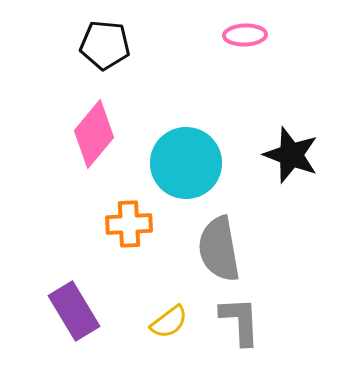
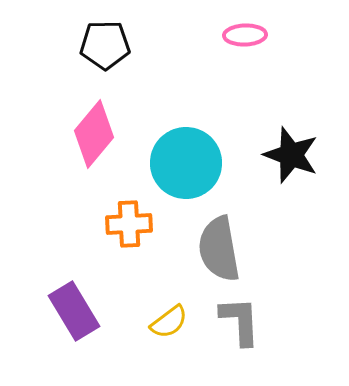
black pentagon: rotated 6 degrees counterclockwise
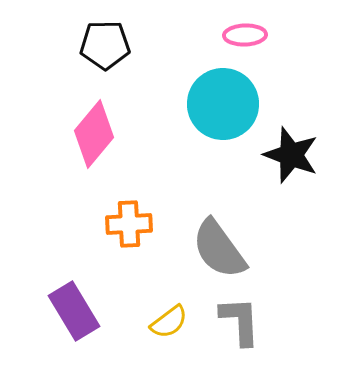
cyan circle: moved 37 px right, 59 px up
gray semicircle: rotated 26 degrees counterclockwise
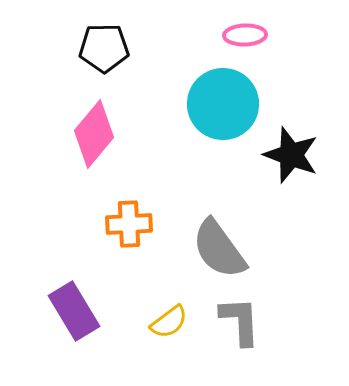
black pentagon: moved 1 px left, 3 px down
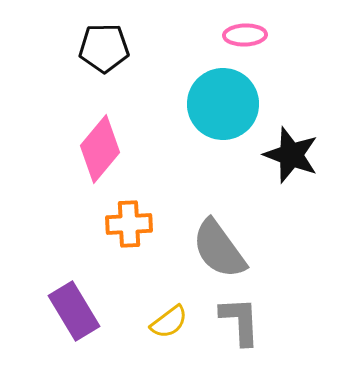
pink diamond: moved 6 px right, 15 px down
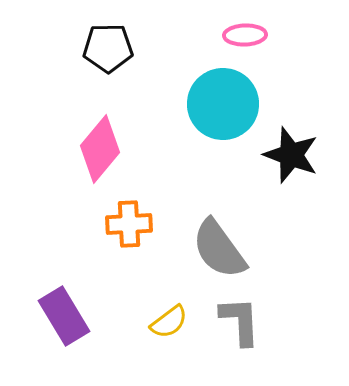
black pentagon: moved 4 px right
purple rectangle: moved 10 px left, 5 px down
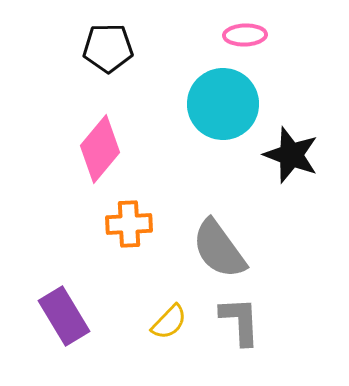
yellow semicircle: rotated 9 degrees counterclockwise
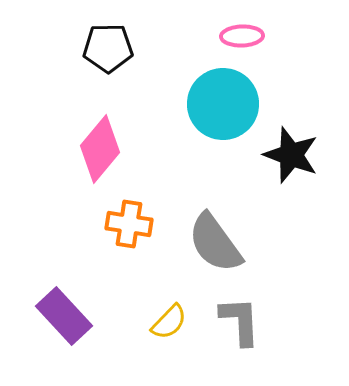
pink ellipse: moved 3 px left, 1 px down
orange cross: rotated 12 degrees clockwise
gray semicircle: moved 4 px left, 6 px up
purple rectangle: rotated 12 degrees counterclockwise
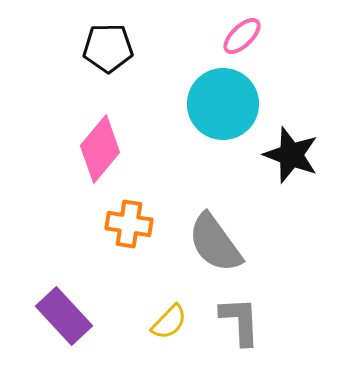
pink ellipse: rotated 42 degrees counterclockwise
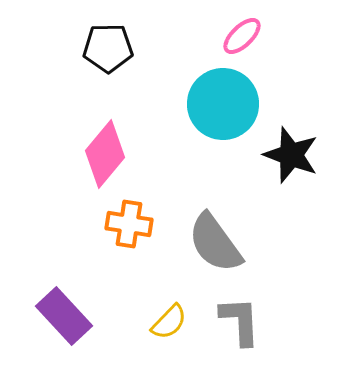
pink diamond: moved 5 px right, 5 px down
